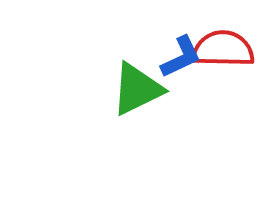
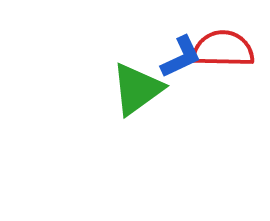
green triangle: rotated 10 degrees counterclockwise
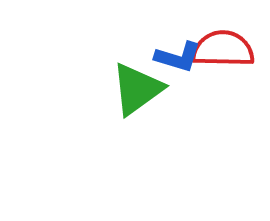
blue L-shape: moved 3 px left; rotated 42 degrees clockwise
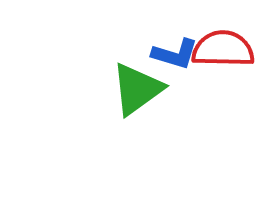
blue L-shape: moved 3 px left, 3 px up
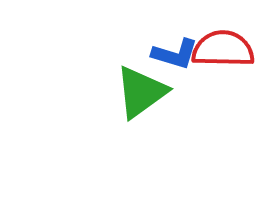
green triangle: moved 4 px right, 3 px down
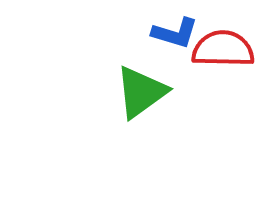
blue L-shape: moved 21 px up
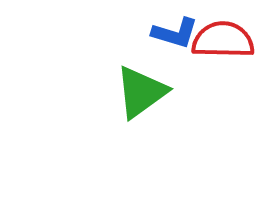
red semicircle: moved 9 px up
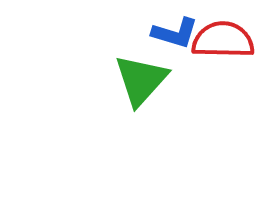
green triangle: moved 12 px up; rotated 12 degrees counterclockwise
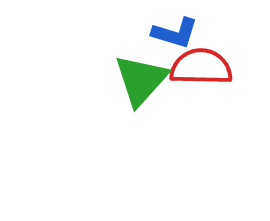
red semicircle: moved 22 px left, 27 px down
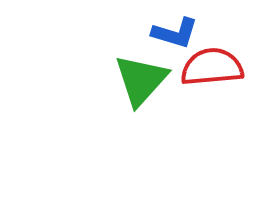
red semicircle: moved 11 px right; rotated 6 degrees counterclockwise
